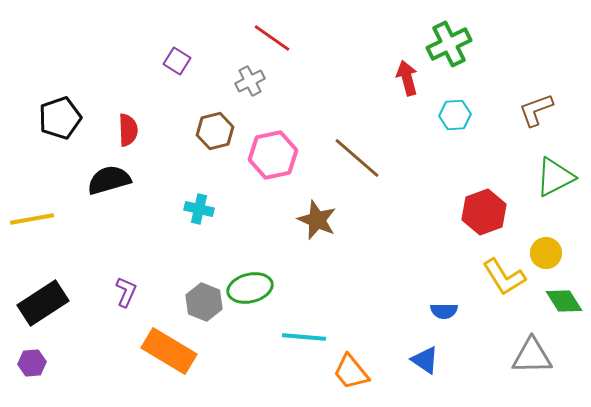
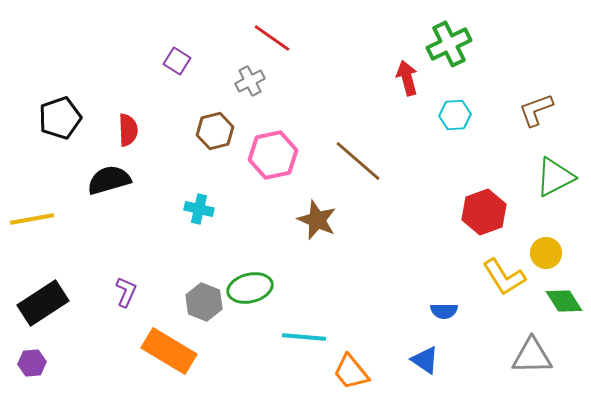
brown line: moved 1 px right, 3 px down
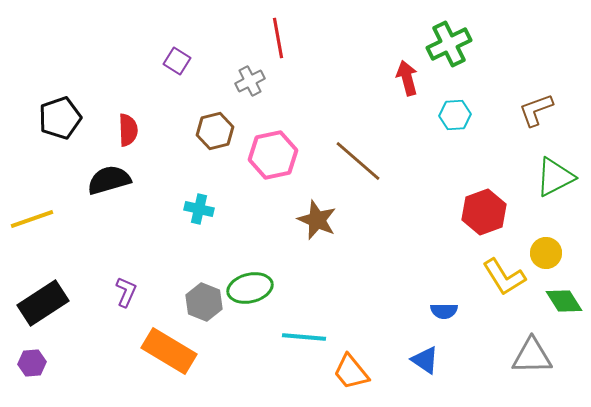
red line: moved 6 px right; rotated 45 degrees clockwise
yellow line: rotated 9 degrees counterclockwise
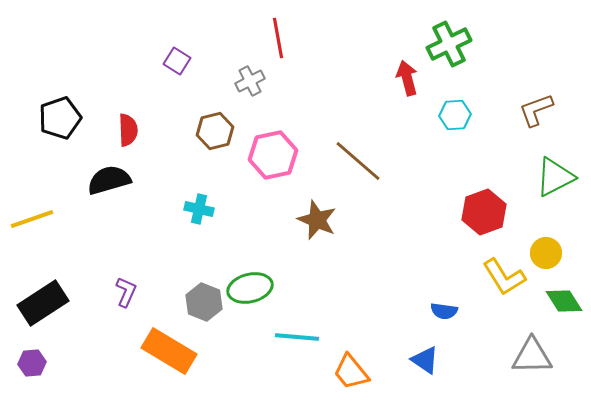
blue semicircle: rotated 8 degrees clockwise
cyan line: moved 7 px left
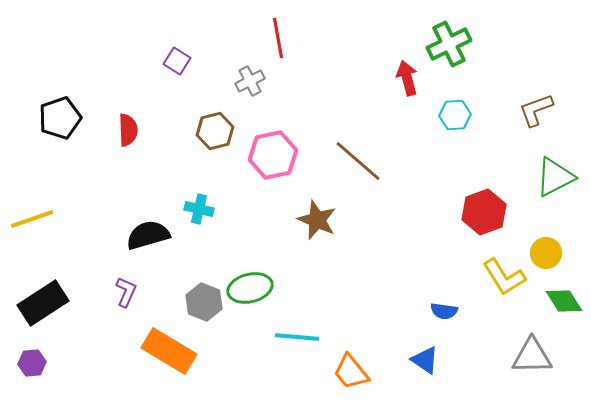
black semicircle: moved 39 px right, 55 px down
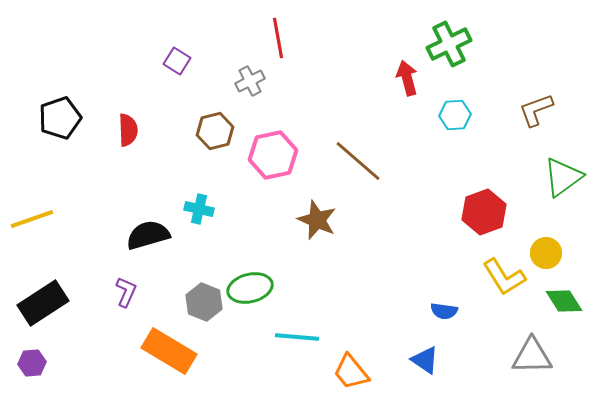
green triangle: moved 8 px right; rotated 9 degrees counterclockwise
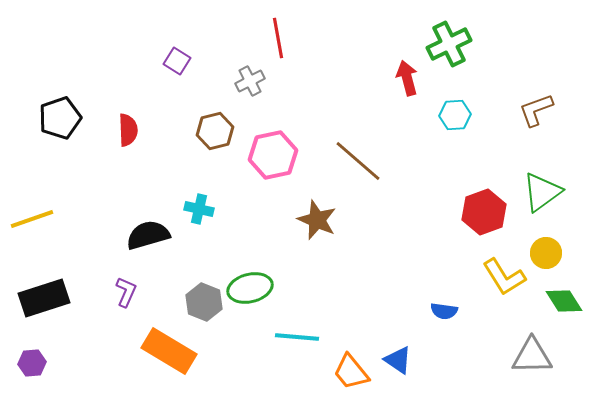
green triangle: moved 21 px left, 15 px down
black rectangle: moved 1 px right, 5 px up; rotated 15 degrees clockwise
blue triangle: moved 27 px left
